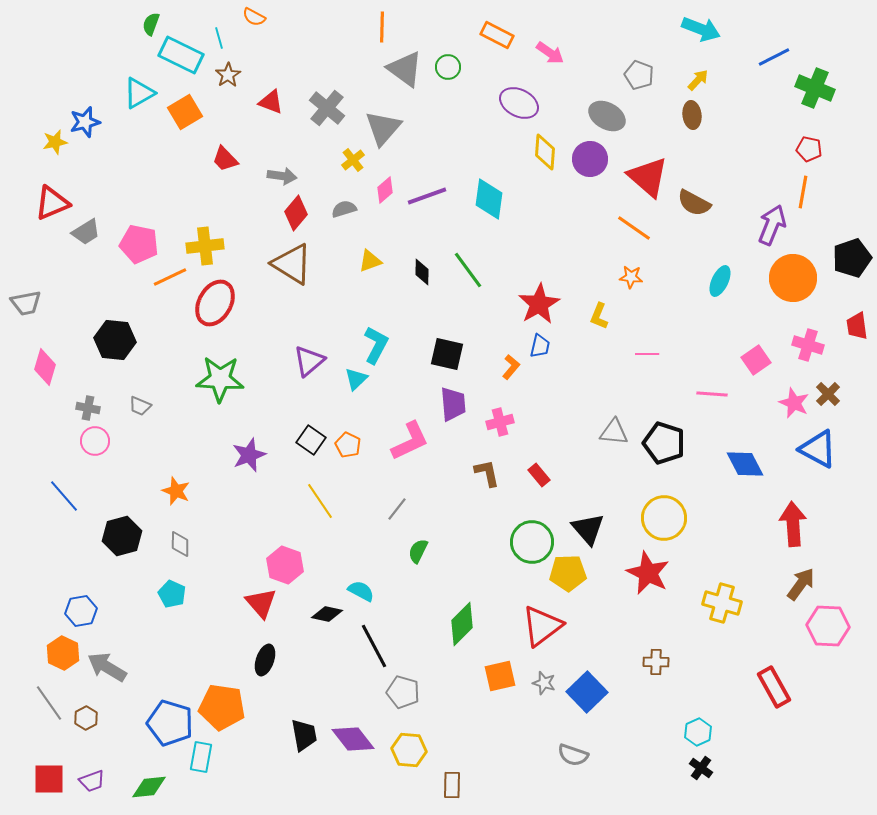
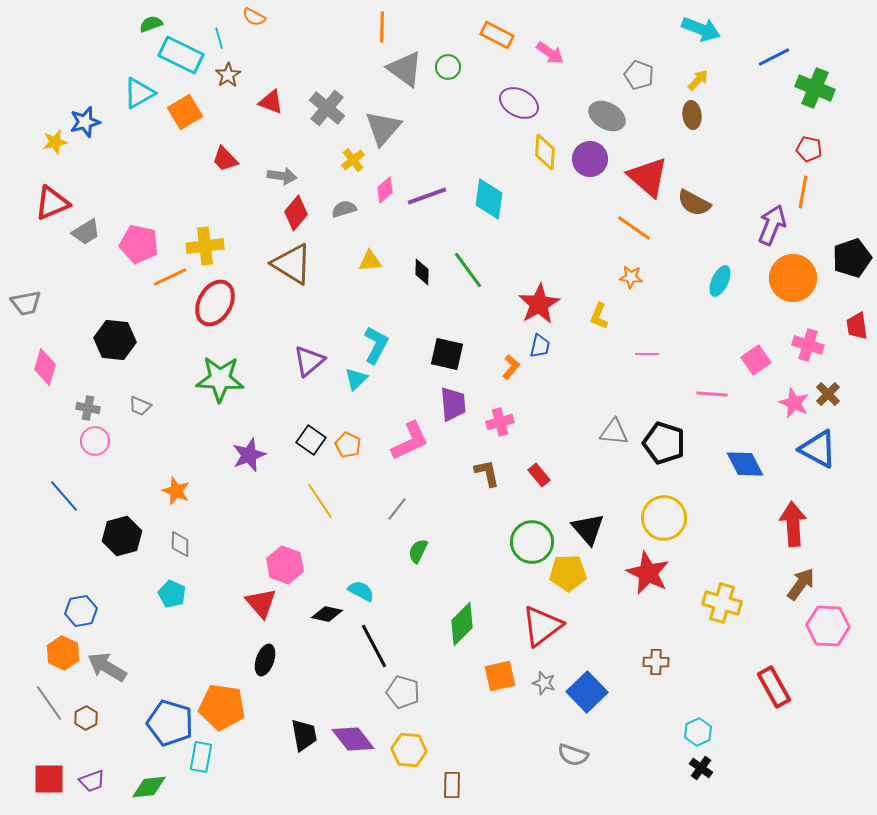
green semicircle at (151, 24): rotated 50 degrees clockwise
yellow triangle at (370, 261): rotated 15 degrees clockwise
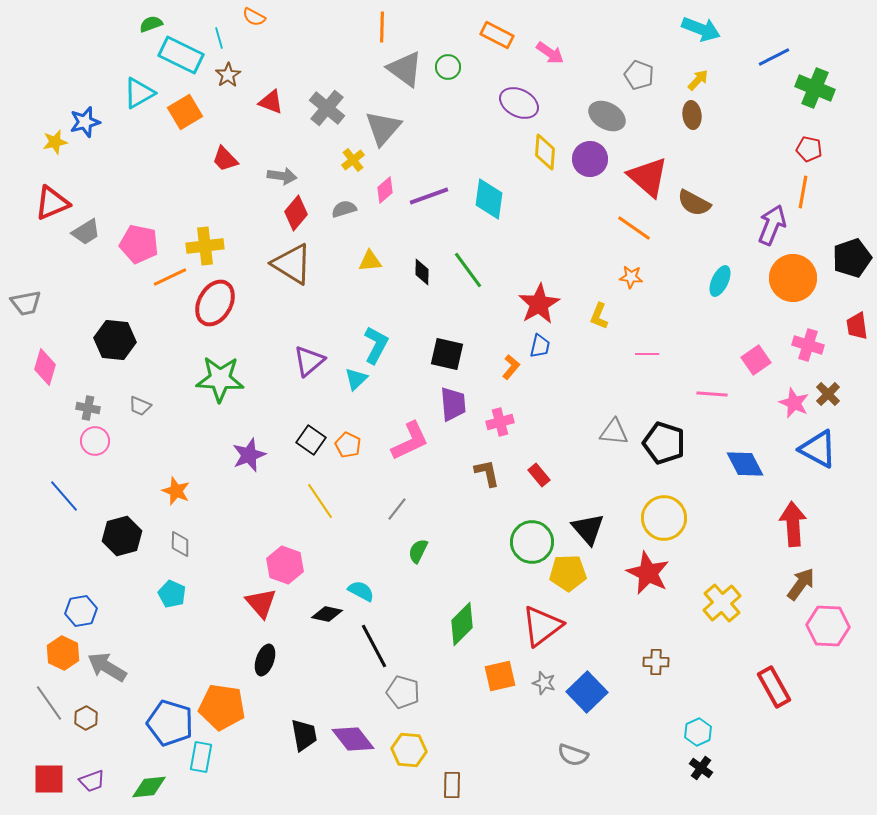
purple line at (427, 196): moved 2 px right
yellow cross at (722, 603): rotated 33 degrees clockwise
